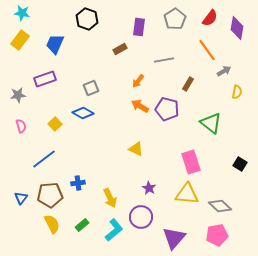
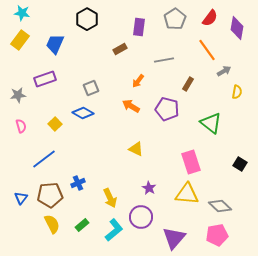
black hexagon at (87, 19): rotated 10 degrees clockwise
orange arrow at (140, 106): moved 9 px left
blue cross at (78, 183): rotated 16 degrees counterclockwise
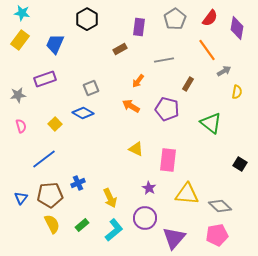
pink rectangle at (191, 162): moved 23 px left, 2 px up; rotated 25 degrees clockwise
purple circle at (141, 217): moved 4 px right, 1 px down
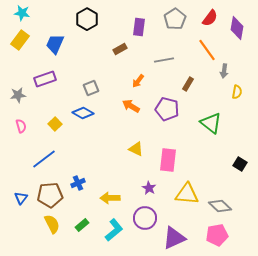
gray arrow at (224, 71): rotated 128 degrees clockwise
yellow arrow at (110, 198): rotated 114 degrees clockwise
purple triangle at (174, 238): rotated 25 degrees clockwise
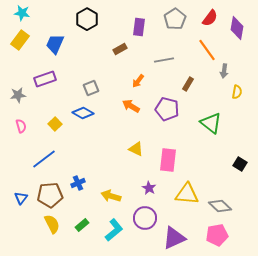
yellow arrow at (110, 198): moved 1 px right, 2 px up; rotated 18 degrees clockwise
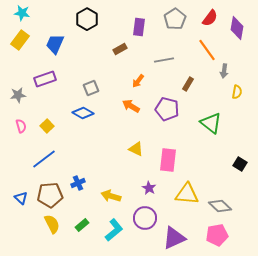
yellow square at (55, 124): moved 8 px left, 2 px down
blue triangle at (21, 198): rotated 24 degrees counterclockwise
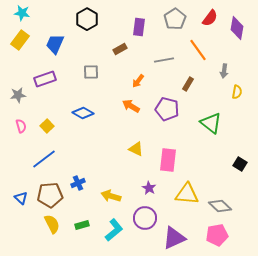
orange line at (207, 50): moved 9 px left
gray square at (91, 88): moved 16 px up; rotated 21 degrees clockwise
green rectangle at (82, 225): rotated 24 degrees clockwise
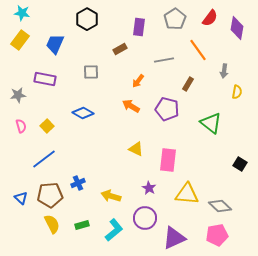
purple rectangle at (45, 79): rotated 30 degrees clockwise
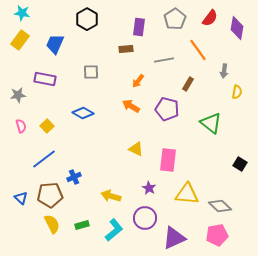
brown rectangle at (120, 49): moved 6 px right; rotated 24 degrees clockwise
blue cross at (78, 183): moved 4 px left, 6 px up
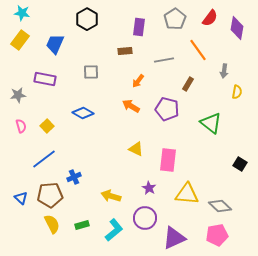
brown rectangle at (126, 49): moved 1 px left, 2 px down
